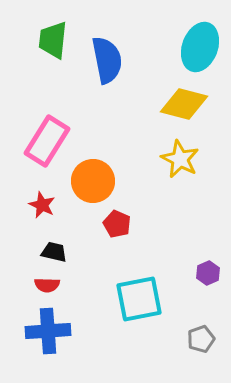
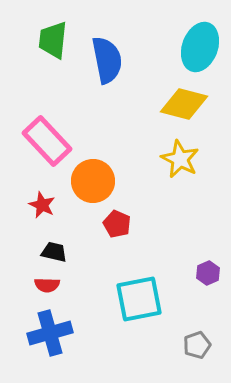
pink rectangle: rotated 75 degrees counterclockwise
blue cross: moved 2 px right, 2 px down; rotated 12 degrees counterclockwise
gray pentagon: moved 4 px left, 6 px down
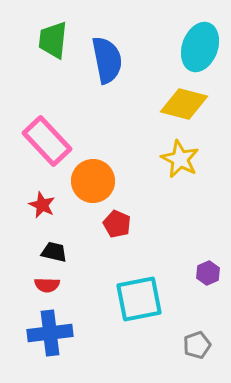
blue cross: rotated 9 degrees clockwise
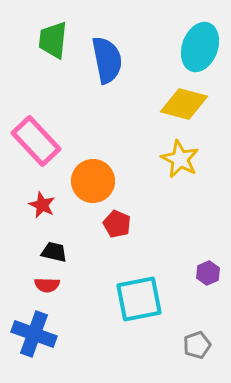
pink rectangle: moved 11 px left
blue cross: moved 16 px left, 1 px down; rotated 27 degrees clockwise
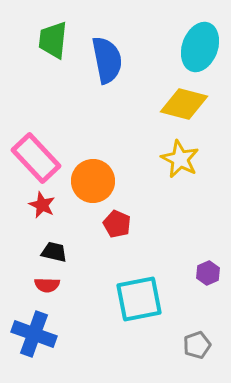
pink rectangle: moved 17 px down
